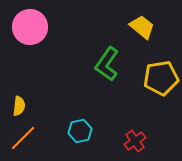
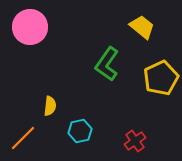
yellow pentagon: rotated 16 degrees counterclockwise
yellow semicircle: moved 31 px right
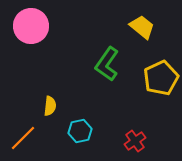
pink circle: moved 1 px right, 1 px up
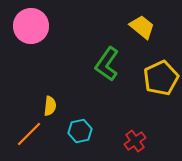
orange line: moved 6 px right, 4 px up
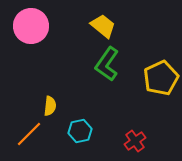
yellow trapezoid: moved 39 px left, 1 px up
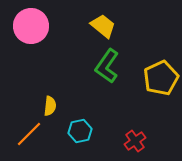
green L-shape: moved 2 px down
